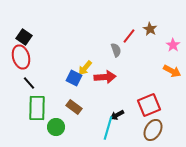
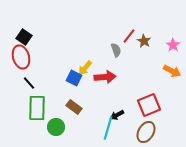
brown star: moved 6 px left, 12 px down
brown ellipse: moved 7 px left, 2 px down
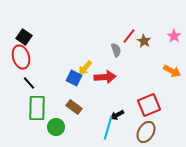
pink star: moved 1 px right, 9 px up
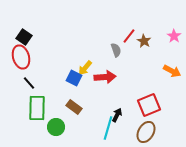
black arrow: rotated 144 degrees clockwise
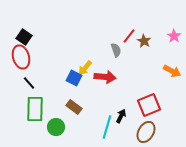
red arrow: rotated 10 degrees clockwise
green rectangle: moved 2 px left, 1 px down
black arrow: moved 4 px right, 1 px down
cyan line: moved 1 px left, 1 px up
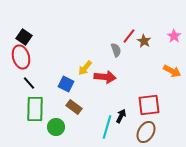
blue square: moved 8 px left, 6 px down
red square: rotated 15 degrees clockwise
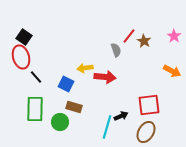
yellow arrow: rotated 42 degrees clockwise
black line: moved 7 px right, 6 px up
brown rectangle: rotated 21 degrees counterclockwise
black arrow: rotated 40 degrees clockwise
green circle: moved 4 px right, 5 px up
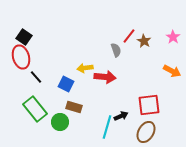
pink star: moved 1 px left, 1 px down
green rectangle: rotated 40 degrees counterclockwise
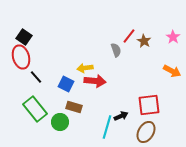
red arrow: moved 10 px left, 4 px down
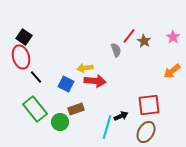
orange arrow: rotated 114 degrees clockwise
brown rectangle: moved 2 px right, 2 px down; rotated 35 degrees counterclockwise
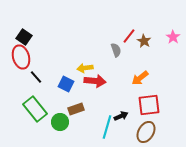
orange arrow: moved 32 px left, 7 px down
